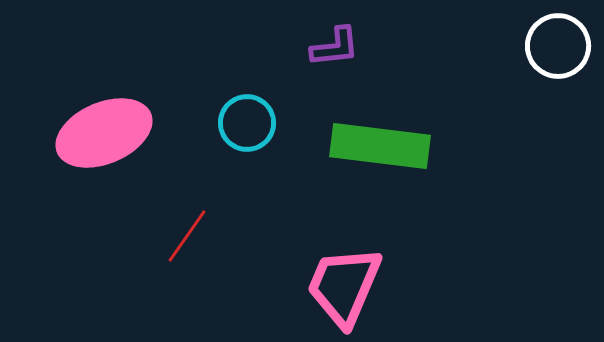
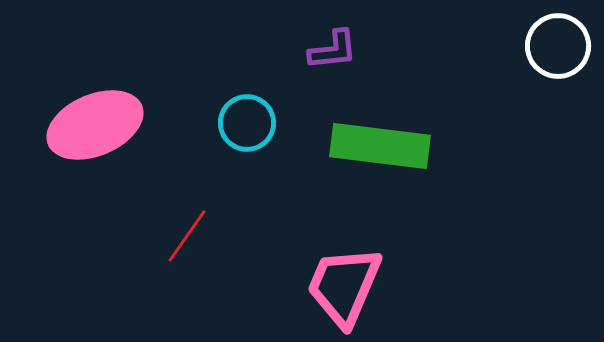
purple L-shape: moved 2 px left, 3 px down
pink ellipse: moved 9 px left, 8 px up
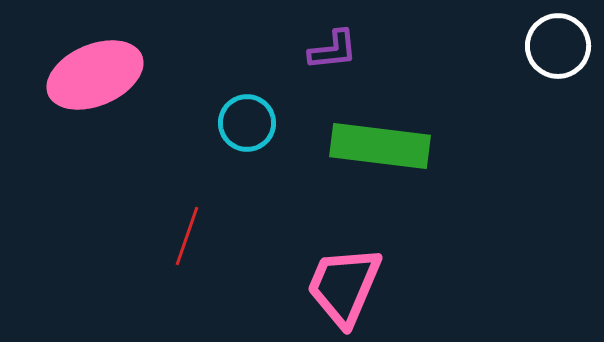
pink ellipse: moved 50 px up
red line: rotated 16 degrees counterclockwise
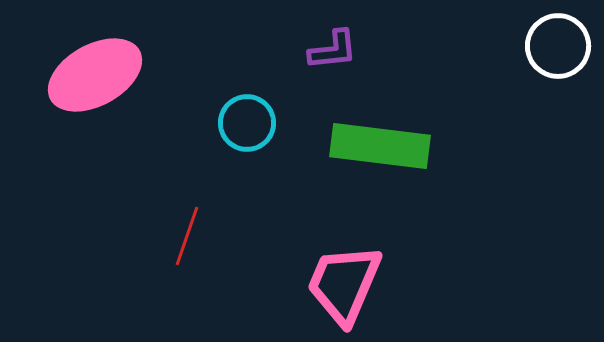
pink ellipse: rotated 6 degrees counterclockwise
pink trapezoid: moved 2 px up
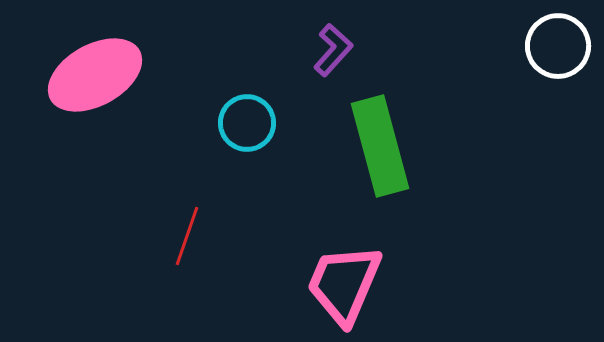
purple L-shape: rotated 42 degrees counterclockwise
green rectangle: rotated 68 degrees clockwise
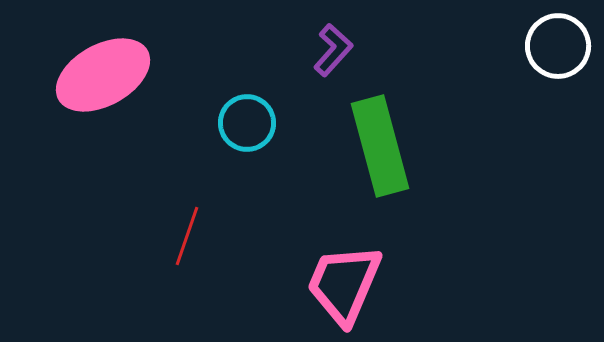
pink ellipse: moved 8 px right
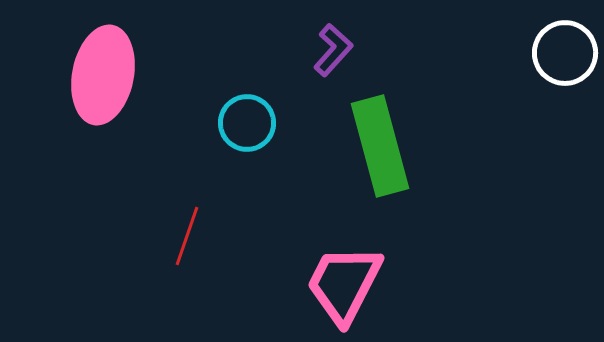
white circle: moved 7 px right, 7 px down
pink ellipse: rotated 50 degrees counterclockwise
pink trapezoid: rotated 4 degrees clockwise
